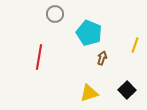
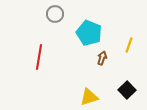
yellow line: moved 6 px left
yellow triangle: moved 4 px down
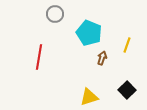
yellow line: moved 2 px left
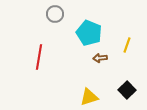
brown arrow: moved 2 px left; rotated 112 degrees counterclockwise
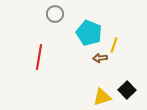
yellow line: moved 13 px left
yellow triangle: moved 13 px right
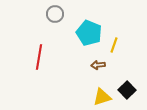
brown arrow: moved 2 px left, 7 px down
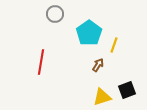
cyan pentagon: rotated 15 degrees clockwise
red line: moved 2 px right, 5 px down
brown arrow: rotated 128 degrees clockwise
black square: rotated 24 degrees clockwise
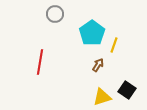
cyan pentagon: moved 3 px right
red line: moved 1 px left
black square: rotated 36 degrees counterclockwise
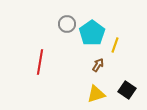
gray circle: moved 12 px right, 10 px down
yellow line: moved 1 px right
yellow triangle: moved 6 px left, 3 px up
